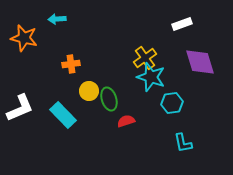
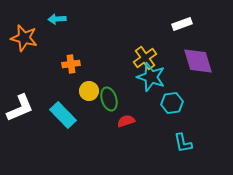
purple diamond: moved 2 px left, 1 px up
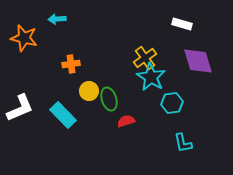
white rectangle: rotated 36 degrees clockwise
cyan star: rotated 12 degrees clockwise
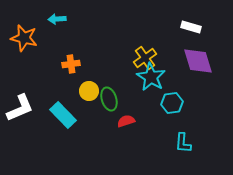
white rectangle: moved 9 px right, 3 px down
cyan L-shape: rotated 15 degrees clockwise
